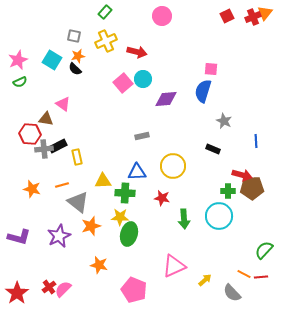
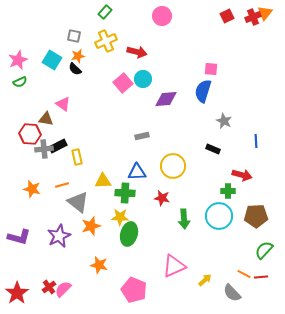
brown pentagon at (252, 188): moved 4 px right, 28 px down
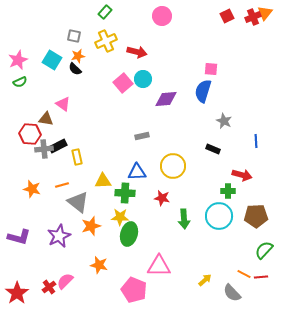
pink triangle at (174, 266): moved 15 px left; rotated 25 degrees clockwise
pink semicircle at (63, 289): moved 2 px right, 8 px up
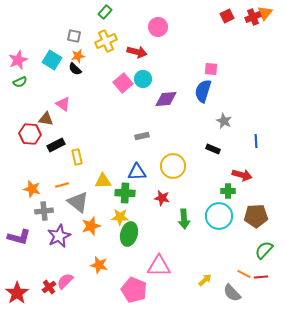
pink circle at (162, 16): moved 4 px left, 11 px down
black rectangle at (58, 146): moved 2 px left, 1 px up
gray cross at (44, 149): moved 62 px down
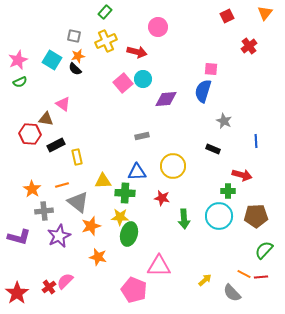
red cross at (253, 17): moved 4 px left, 29 px down; rotated 14 degrees counterclockwise
orange star at (32, 189): rotated 18 degrees clockwise
orange star at (99, 265): moved 1 px left, 8 px up
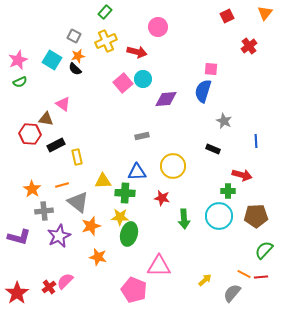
gray square at (74, 36): rotated 16 degrees clockwise
gray semicircle at (232, 293): rotated 84 degrees clockwise
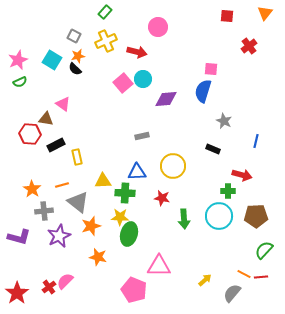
red square at (227, 16): rotated 32 degrees clockwise
blue line at (256, 141): rotated 16 degrees clockwise
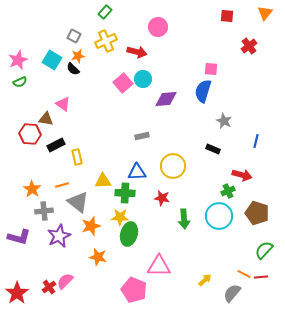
black semicircle at (75, 69): moved 2 px left
green cross at (228, 191): rotated 24 degrees counterclockwise
brown pentagon at (256, 216): moved 1 px right, 3 px up; rotated 20 degrees clockwise
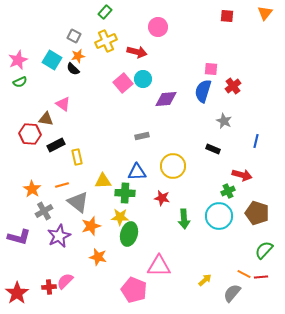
red cross at (249, 46): moved 16 px left, 40 px down
gray cross at (44, 211): rotated 24 degrees counterclockwise
red cross at (49, 287): rotated 32 degrees clockwise
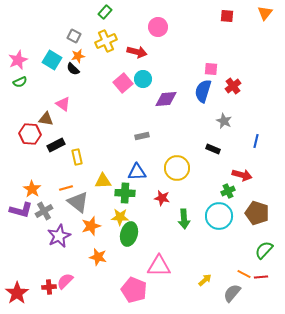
yellow circle at (173, 166): moved 4 px right, 2 px down
orange line at (62, 185): moved 4 px right, 3 px down
purple L-shape at (19, 237): moved 2 px right, 27 px up
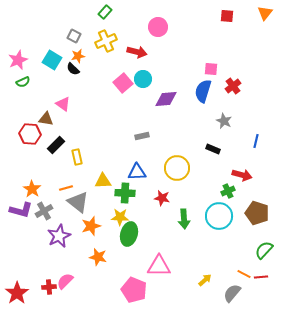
green semicircle at (20, 82): moved 3 px right
black rectangle at (56, 145): rotated 18 degrees counterclockwise
